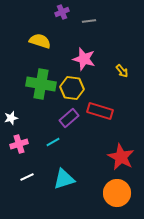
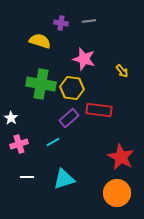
purple cross: moved 1 px left, 11 px down; rotated 32 degrees clockwise
red rectangle: moved 1 px left, 1 px up; rotated 10 degrees counterclockwise
white star: rotated 24 degrees counterclockwise
white line: rotated 24 degrees clockwise
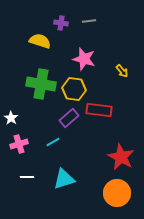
yellow hexagon: moved 2 px right, 1 px down
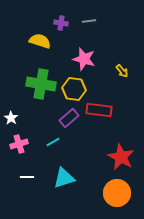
cyan triangle: moved 1 px up
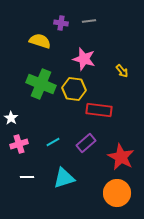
green cross: rotated 12 degrees clockwise
purple rectangle: moved 17 px right, 25 px down
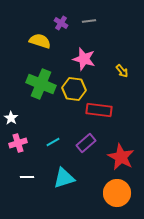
purple cross: rotated 24 degrees clockwise
pink cross: moved 1 px left, 1 px up
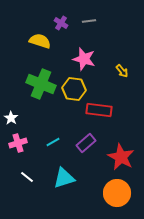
white line: rotated 40 degrees clockwise
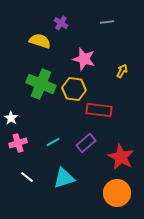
gray line: moved 18 px right, 1 px down
yellow arrow: rotated 112 degrees counterclockwise
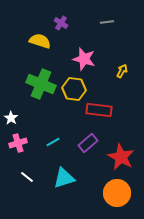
purple rectangle: moved 2 px right
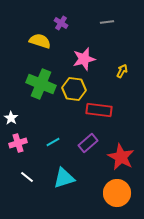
pink star: rotated 30 degrees counterclockwise
